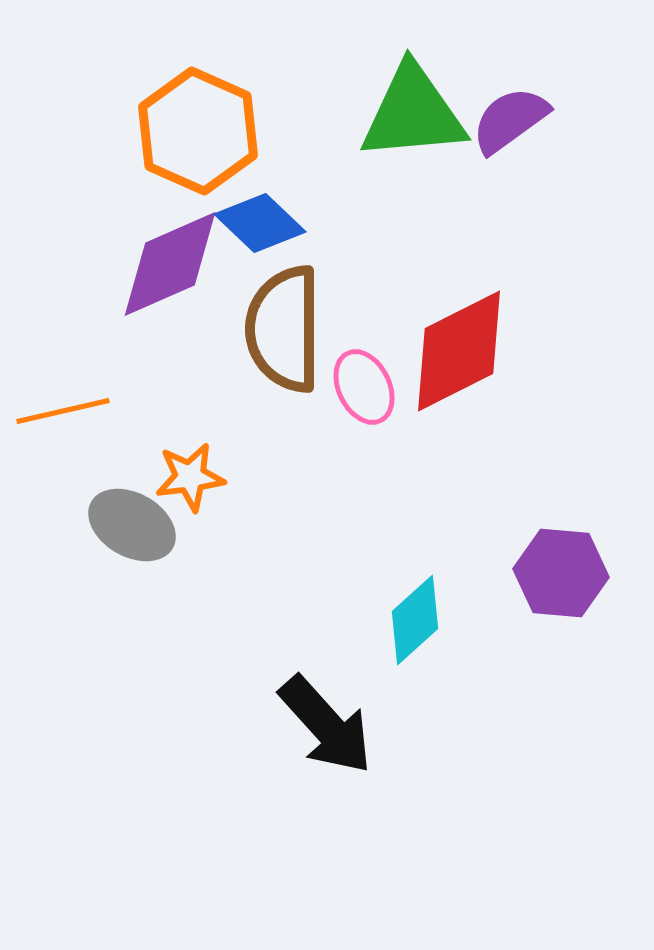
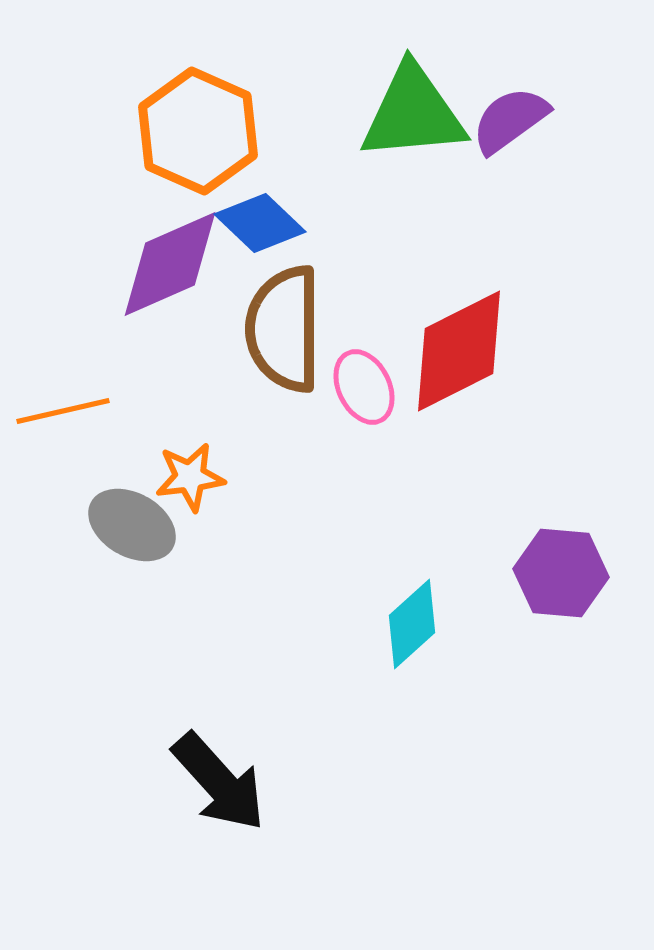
cyan diamond: moved 3 px left, 4 px down
black arrow: moved 107 px left, 57 px down
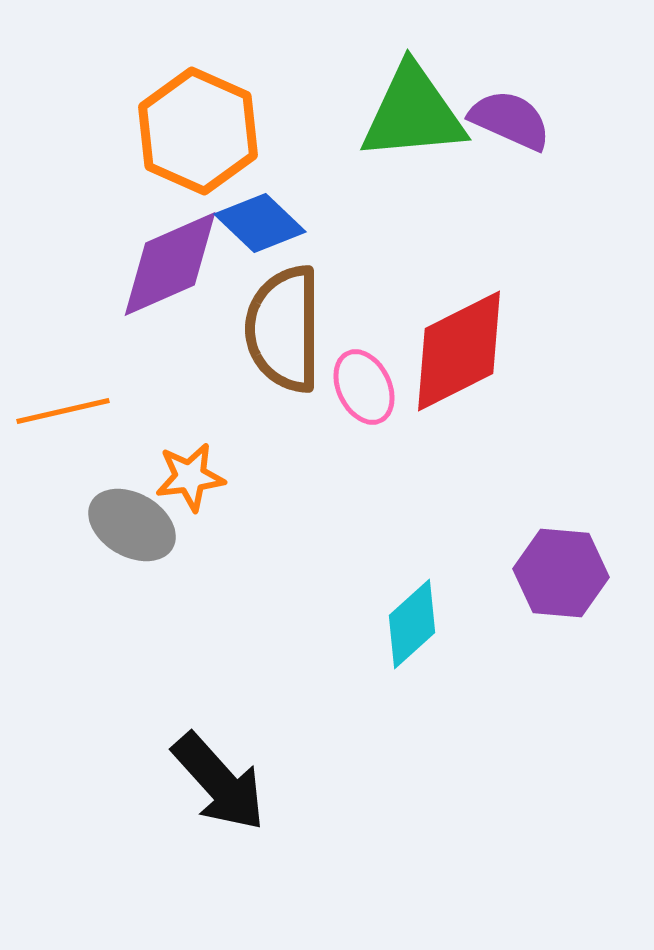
purple semicircle: rotated 60 degrees clockwise
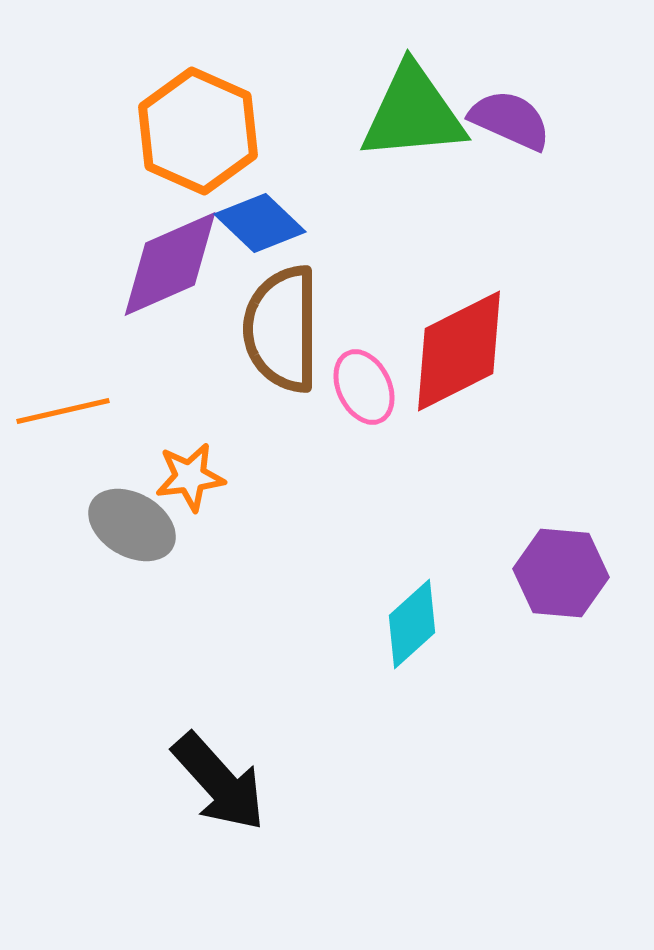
brown semicircle: moved 2 px left
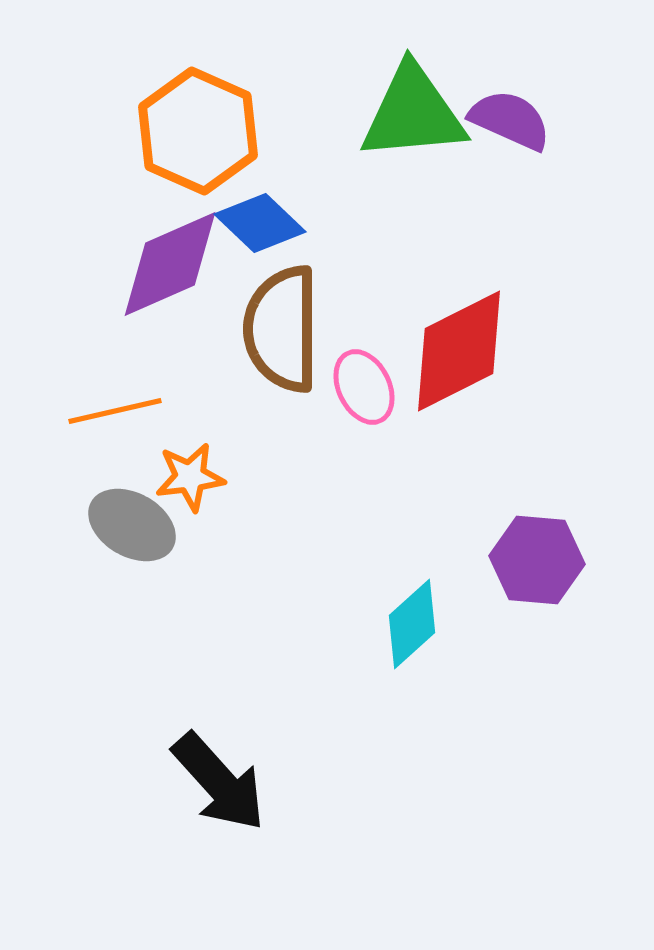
orange line: moved 52 px right
purple hexagon: moved 24 px left, 13 px up
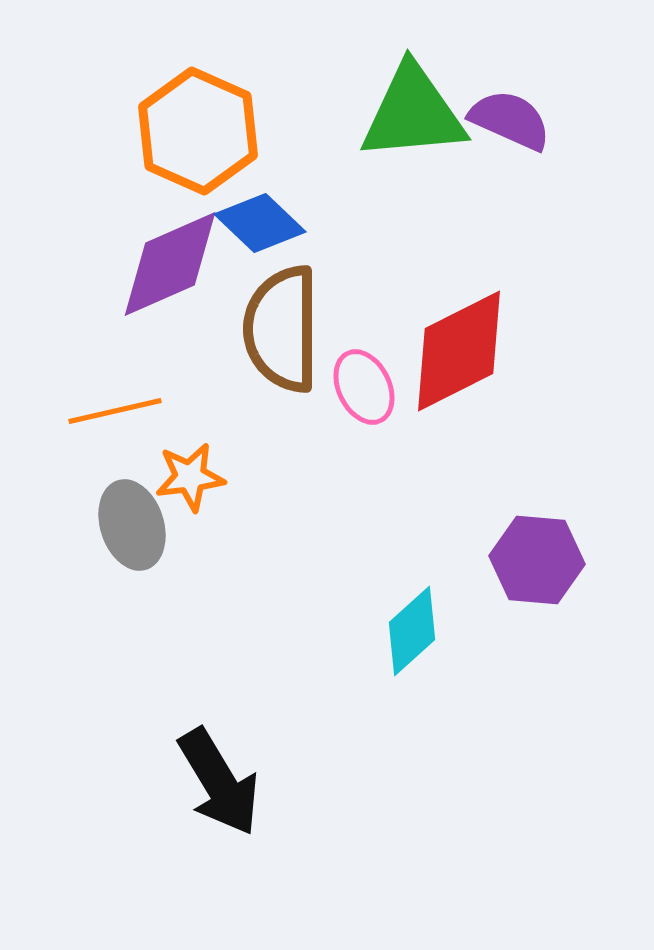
gray ellipse: rotated 42 degrees clockwise
cyan diamond: moved 7 px down
black arrow: rotated 11 degrees clockwise
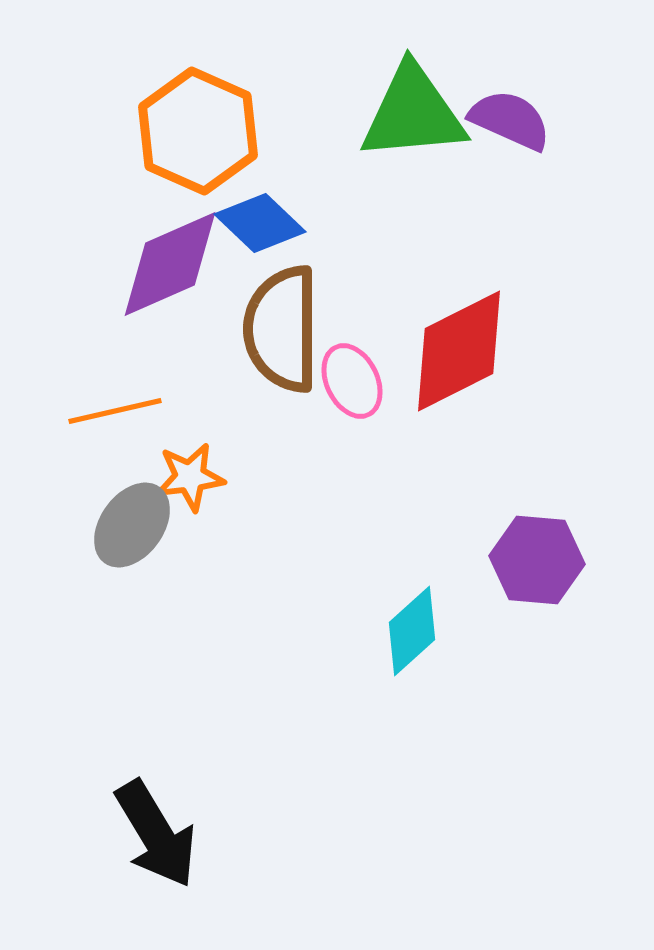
pink ellipse: moved 12 px left, 6 px up
gray ellipse: rotated 54 degrees clockwise
black arrow: moved 63 px left, 52 px down
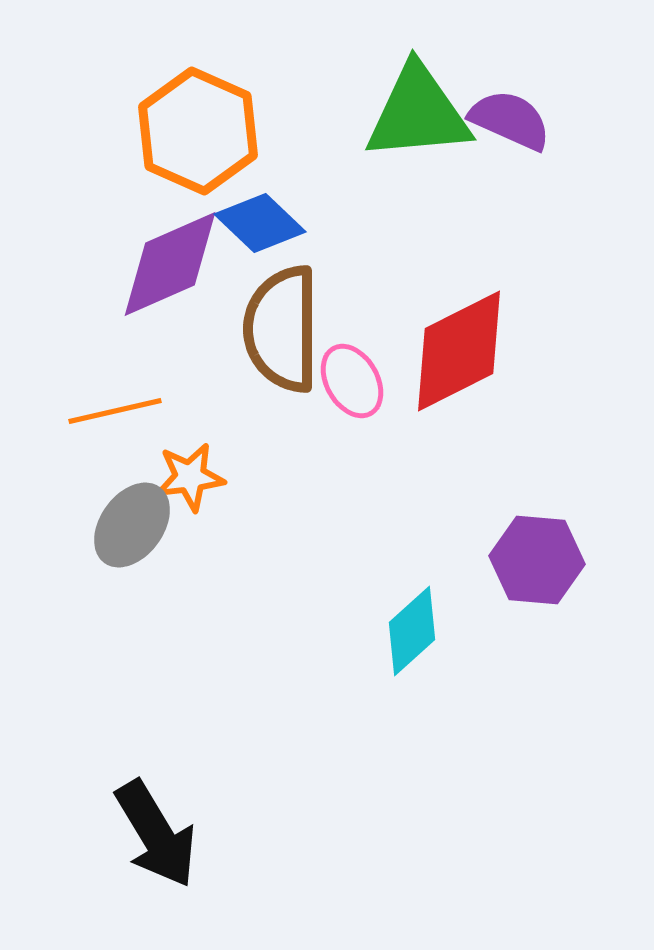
green triangle: moved 5 px right
pink ellipse: rotated 4 degrees counterclockwise
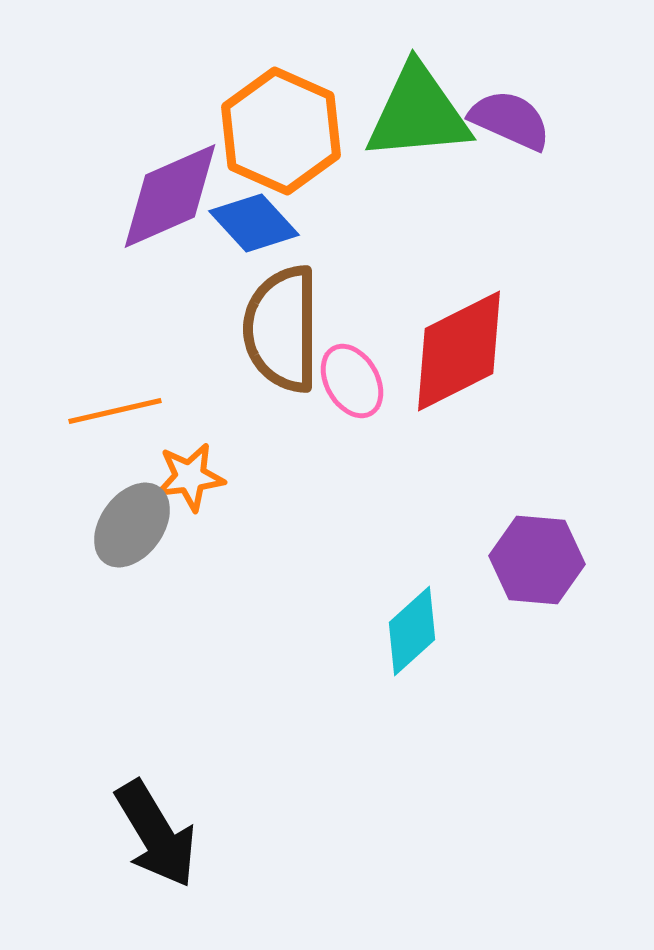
orange hexagon: moved 83 px right
blue diamond: moved 6 px left; rotated 4 degrees clockwise
purple diamond: moved 68 px up
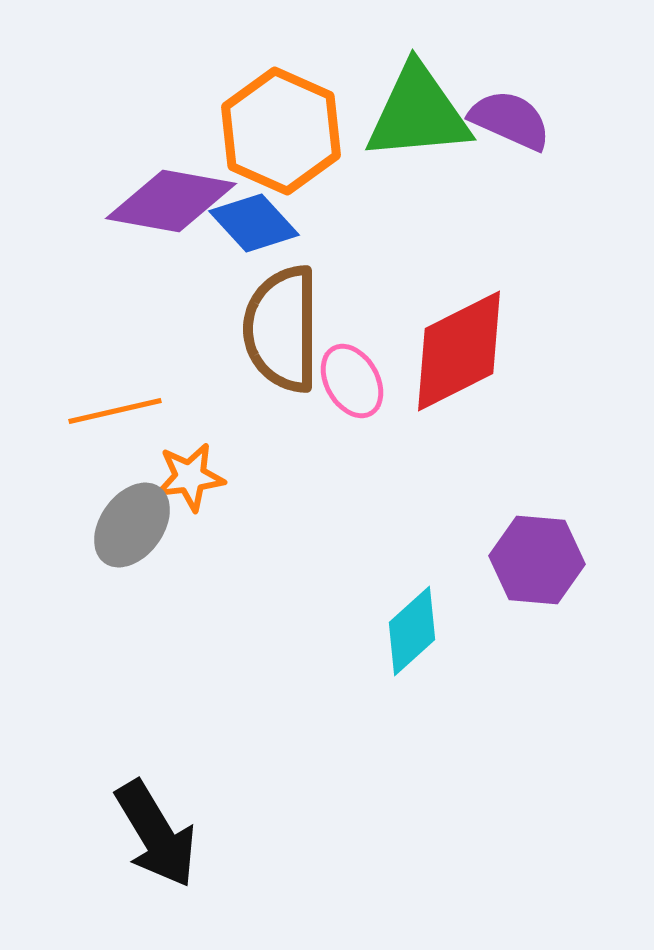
purple diamond: moved 1 px right, 5 px down; rotated 34 degrees clockwise
